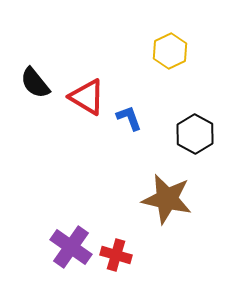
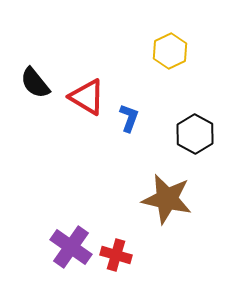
blue L-shape: rotated 40 degrees clockwise
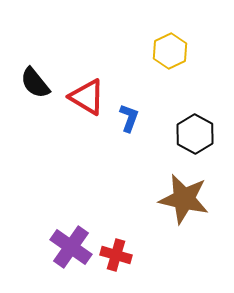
brown star: moved 17 px right
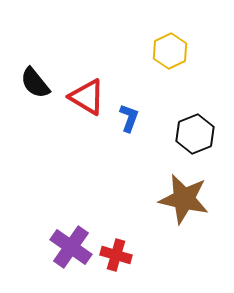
black hexagon: rotated 9 degrees clockwise
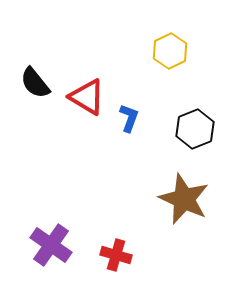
black hexagon: moved 5 px up
brown star: rotated 12 degrees clockwise
purple cross: moved 20 px left, 2 px up
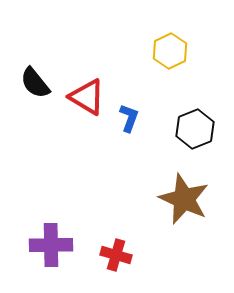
purple cross: rotated 36 degrees counterclockwise
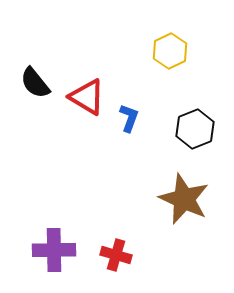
purple cross: moved 3 px right, 5 px down
